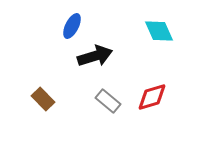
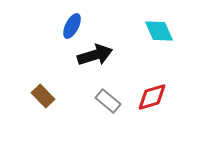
black arrow: moved 1 px up
brown rectangle: moved 3 px up
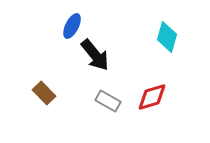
cyan diamond: moved 8 px right, 6 px down; rotated 40 degrees clockwise
black arrow: rotated 68 degrees clockwise
brown rectangle: moved 1 px right, 3 px up
gray rectangle: rotated 10 degrees counterclockwise
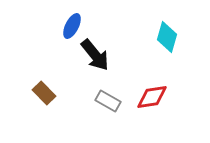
red diamond: rotated 8 degrees clockwise
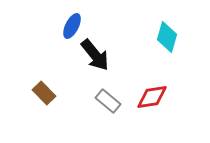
gray rectangle: rotated 10 degrees clockwise
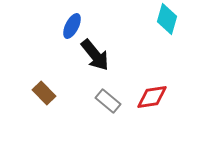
cyan diamond: moved 18 px up
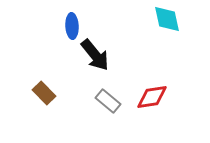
cyan diamond: rotated 28 degrees counterclockwise
blue ellipse: rotated 30 degrees counterclockwise
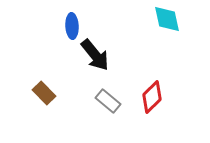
red diamond: rotated 36 degrees counterclockwise
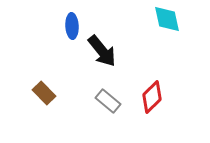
black arrow: moved 7 px right, 4 px up
